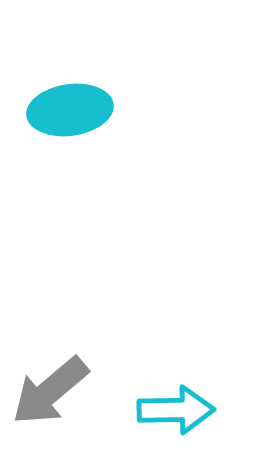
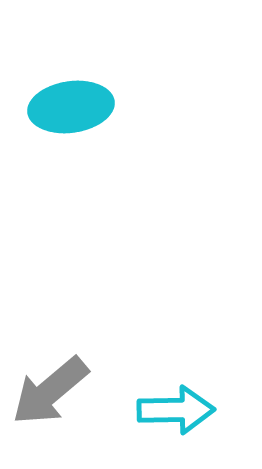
cyan ellipse: moved 1 px right, 3 px up
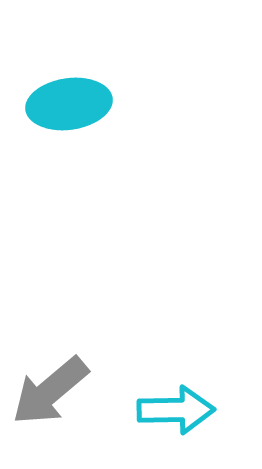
cyan ellipse: moved 2 px left, 3 px up
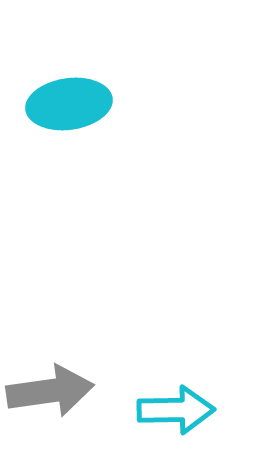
gray arrow: rotated 148 degrees counterclockwise
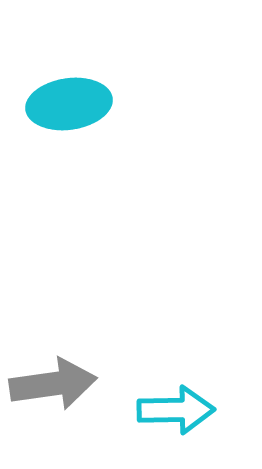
gray arrow: moved 3 px right, 7 px up
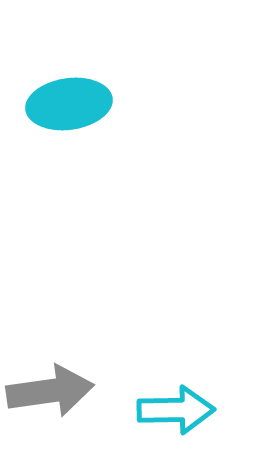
gray arrow: moved 3 px left, 7 px down
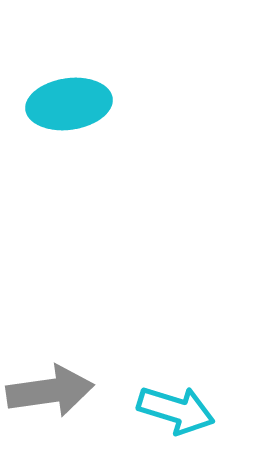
cyan arrow: rotated 18 degrees clockwise
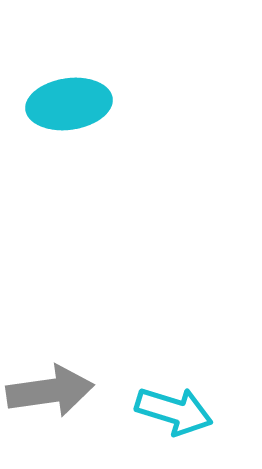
cyan arrow: moved 2 px left, 1 px down
